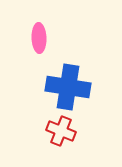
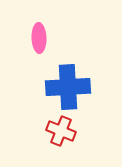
blue cross: rotated 12 degrees counterclockwise
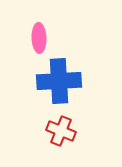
blue cross: moved 9 px left, 6 px up
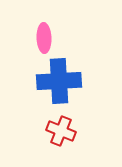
pink ellipse: moved 5 px right
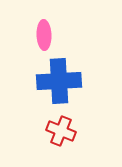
pink ellipse: moved 3 px up
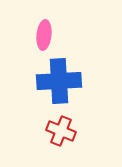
pink ellipse: rotated 8 degrees clockwise
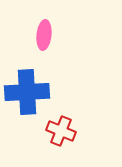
blue cross: moved 32 px left, 11 px down
